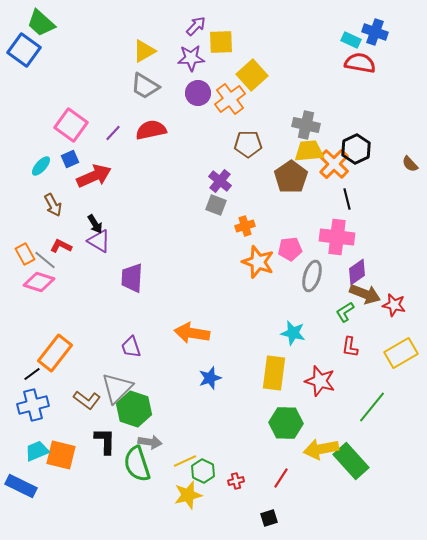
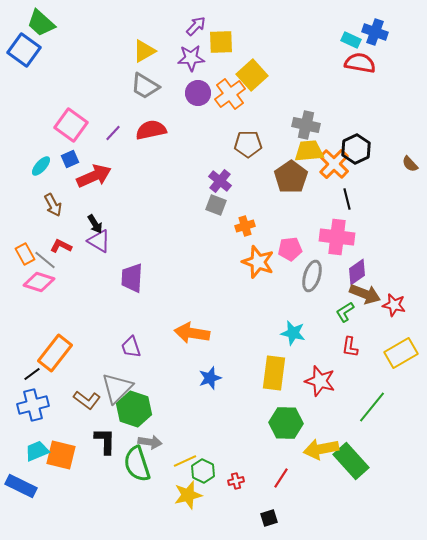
orange cross at (230, 99): moved 5 px up
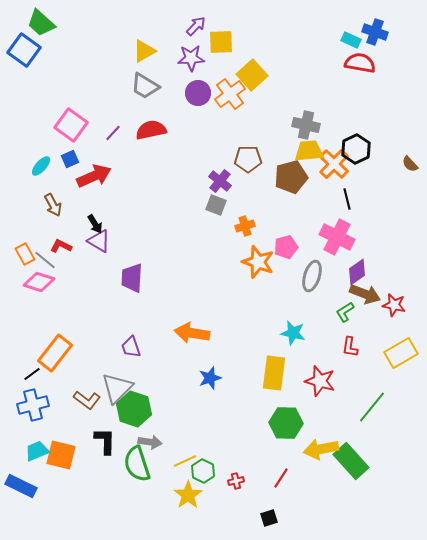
brown pentagon at (248, 144): moved 15 px down
brown pentagon at (291, 177): rotated 20 degrees clockwise
pink cross at (337, 237): rotated 20 degrees clockwise
pink pentagon at (290, 249): moved 4 px left, 2 px up; rotated 10 degrees counterclockwise
yellow star at (188, 495): rotated 20 degrees counterclockwise
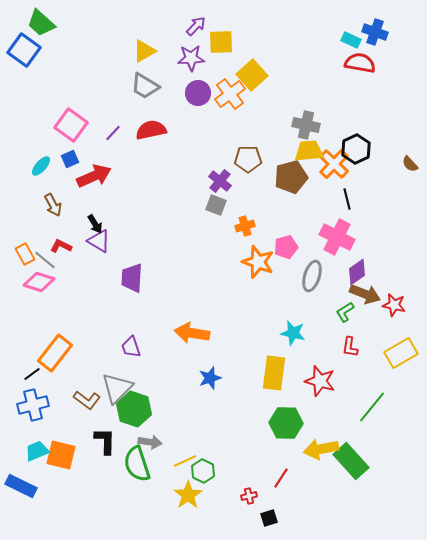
red cross at (236, 481): moved 13 px right, 15 px down
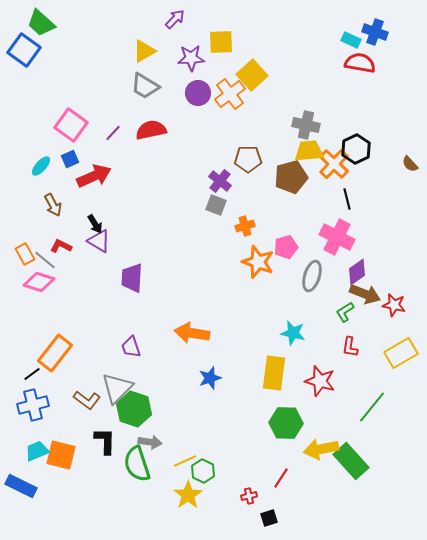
purple arrow at (196, 26): moved 21 px left, 7 px up
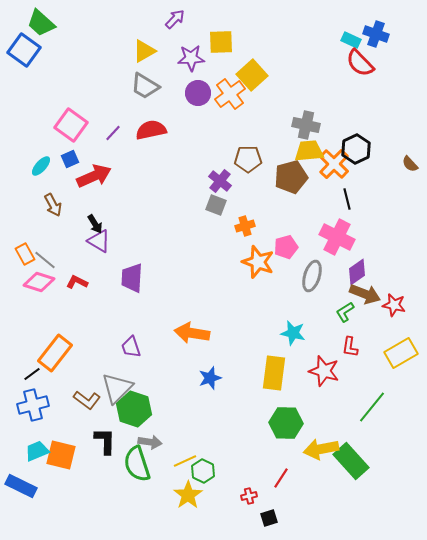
blue cross at (375, 32): moved 1 px right, 2 px down
red semicircle at (360, 63): rotated 144 degrees counterclockwise
red L-shape at (61, 246): moved 16 px right, 36 px down
red star at (320, 381): moved 4 px right, 10 px up
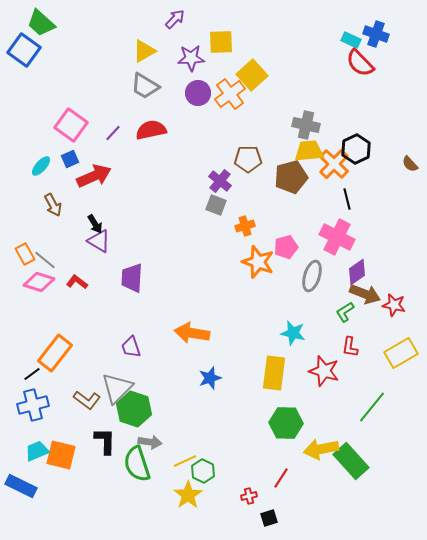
red L-shape at (77, 282): rotated 10 degrees clockwise
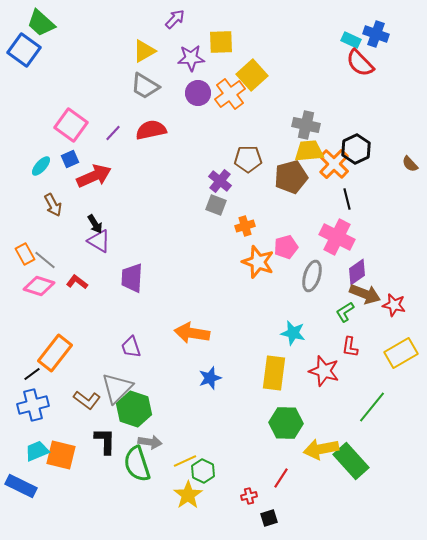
pink diamond at (39, 282): moved 4 px down
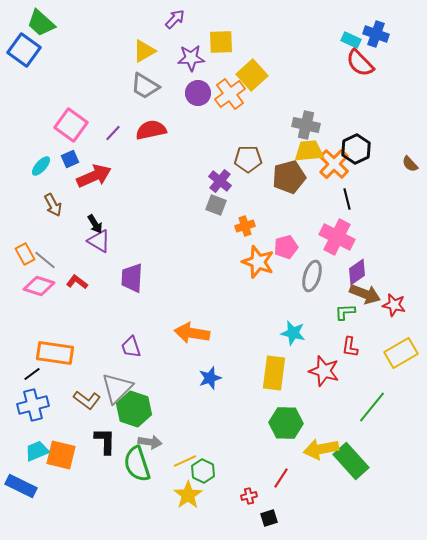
brown pentagon at (291, 177): moved 2 px left
green L-shape at (345, 312): rotated 30 degrees clockwise
orange rectangle at (55, 353): rotated 60 degrees clockwise
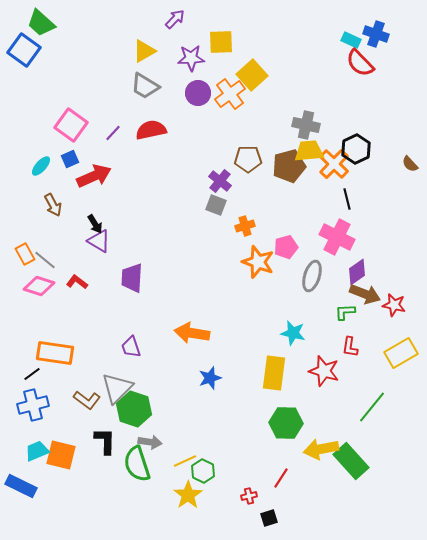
brown pentagon at (289, 177): moved 11 px up
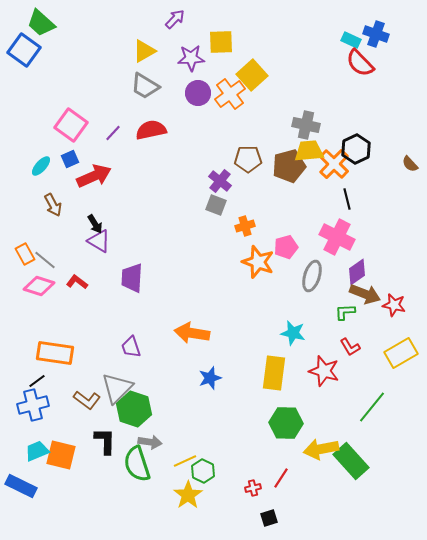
red L-shape at (350, 347): rotated 40 degrees counterclockwise
black line at (32, 374): moved 5 px right, 7 px down
red cross at (249, 496): moved 4 px right, 8 px up
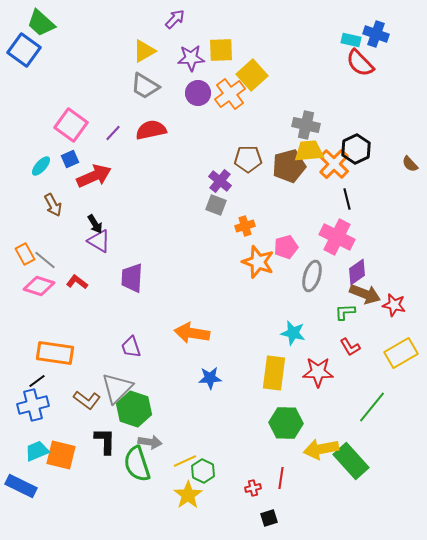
cyan rectangle at (351, 40): rotated 12 degrees counterclockwise
yellow square at (221, 42): moved 8 px down
red star at (324, 371): moved 6 px left, 1 px down; rotated 16 degrees counterclockwise
blue star at (210, 378): rotated 15 degrees clockwise
red line at (281, 478): rotated 25 degrees counterclockwise
